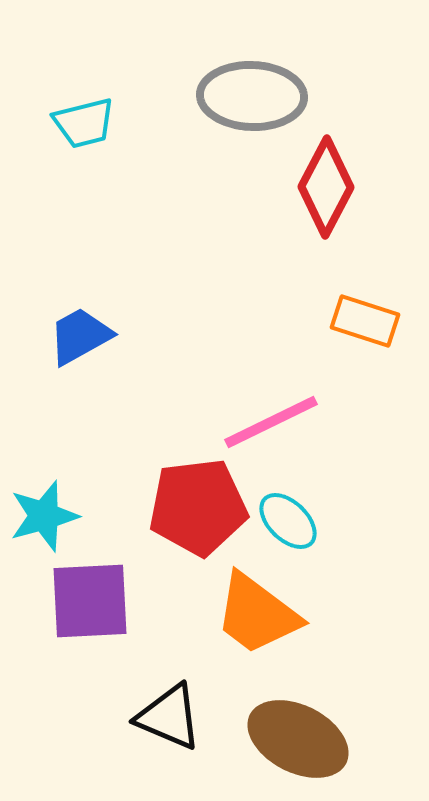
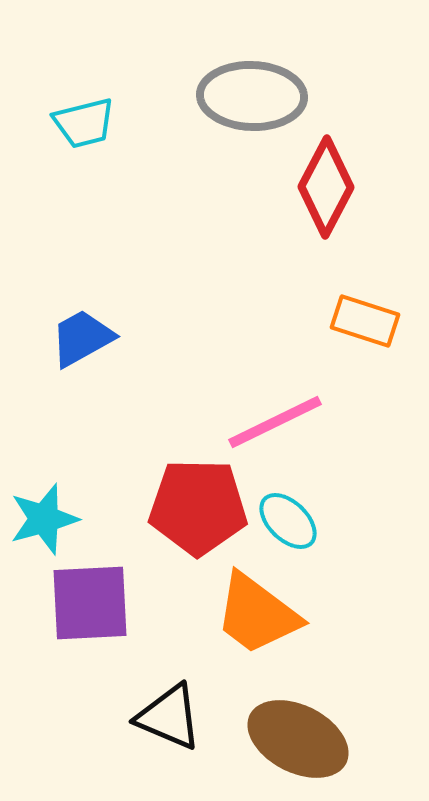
blue trapezoid: moved 2 px right, 2 px down
pink line: moved 4 px right
red pentagon: rotated 8 degrees clockwise
cyan star: moved 3 px down
purple square: moved 2 px down
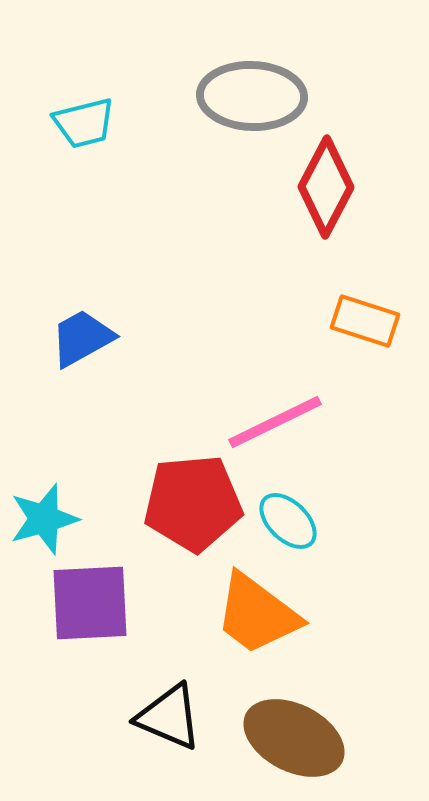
red pentagon: moved 5 px left, 4 px up; rotated 6 degrees counterclockwise
brown ellipse: moved 4 px left, 1 px up
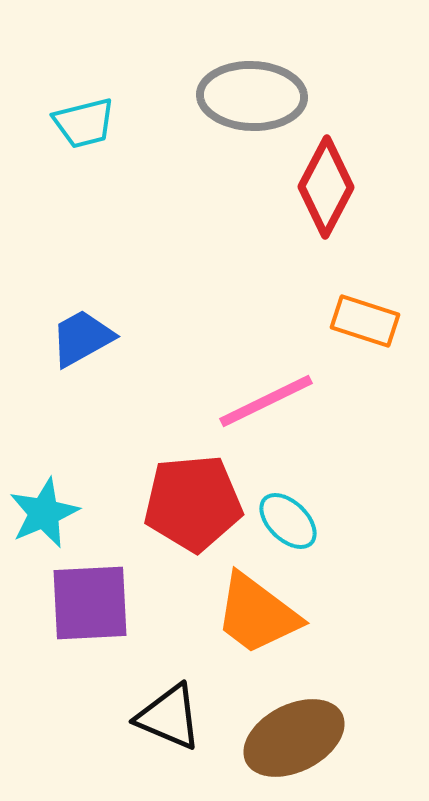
pink line: moved 9 px left, 21 px up
cyan star: moved 6 px up; rotated 8 degrees counterclockwise
brown ellipse: rotated 54 degrees counterclockwise
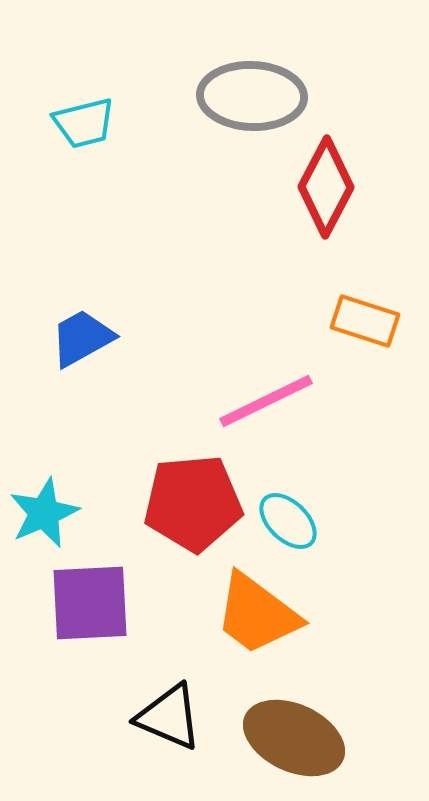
brown ellipse: rotated 52 degrees clockwise
